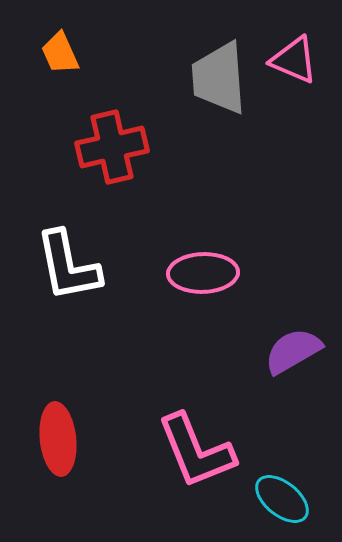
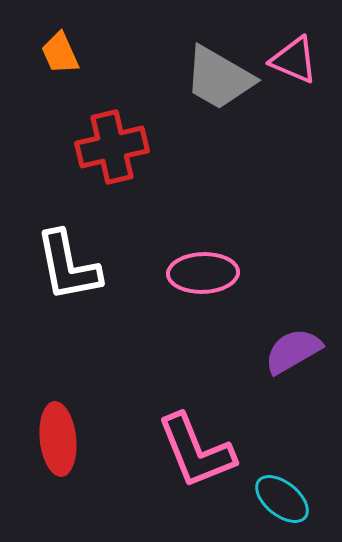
gray trapezoid: rotated 56 degrees counterclockwise
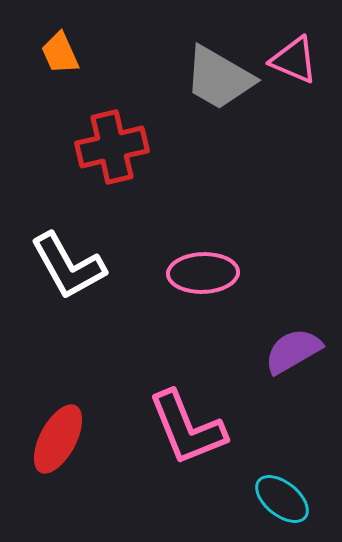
white L-shape: rotated 18 degrees counterclockwise
red ellipse: rotated 34 degrees clockwise
pink L-shape: moved 9 px left, 23 px up
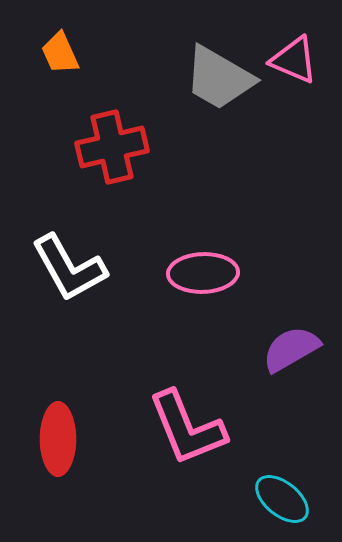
white L-shape: moved 1 px right, 2 px down
purple semicircle: moved 2 px left, 2 px up
red ellipse: rotated 28 degrees counterclockwise
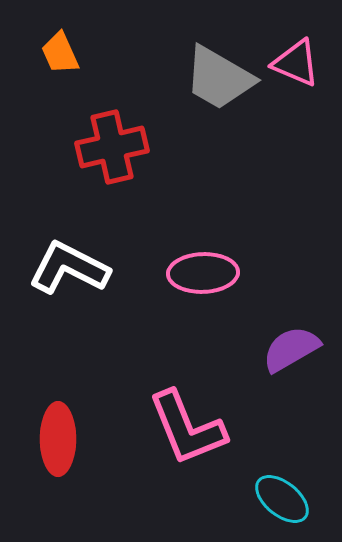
pink triangle: moved 2 px right, 3 px down
white L-shape: rotated 146 degrees clockwise
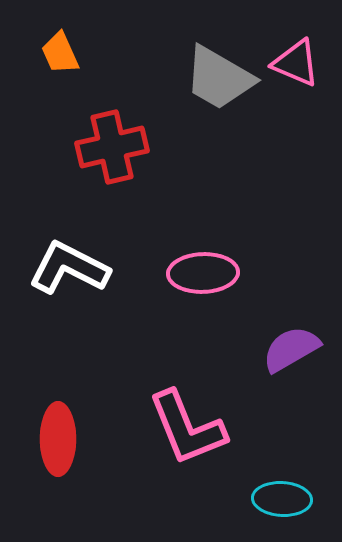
cyan ellipse: rotated 36 degrees counterclockwise
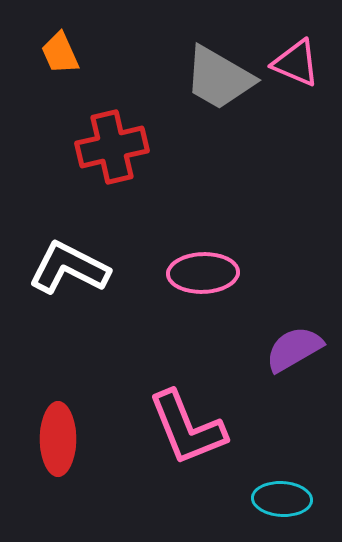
purple semicircle: moved 3 px right
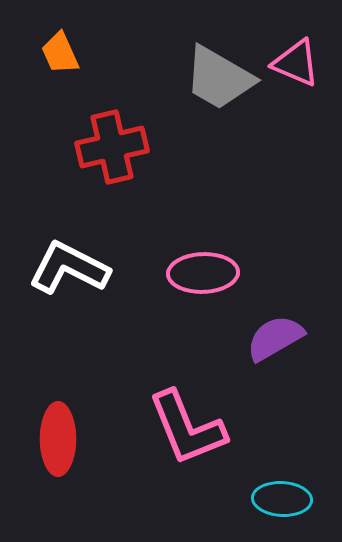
purple semicircle: moved 19 px left, 11 px up
